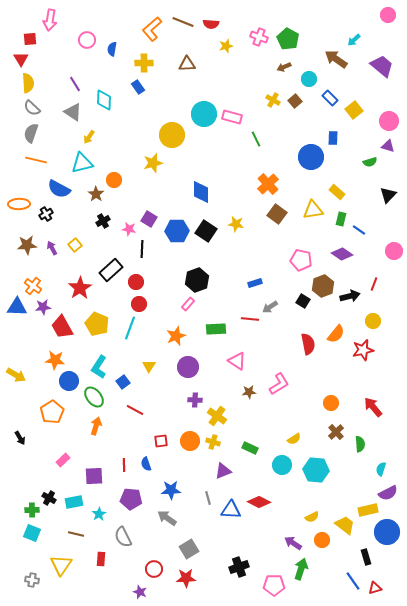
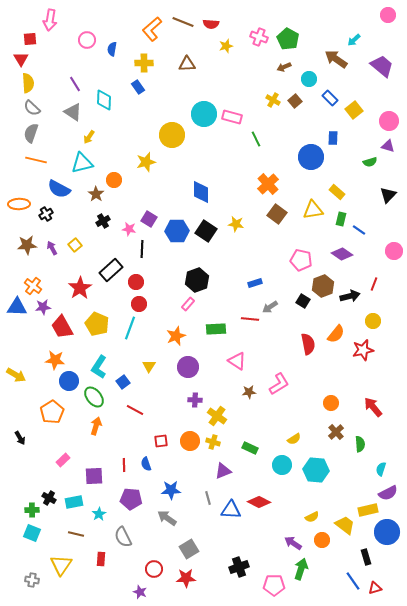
yellow star at (153, 163): moved 7 px left, 1 px up
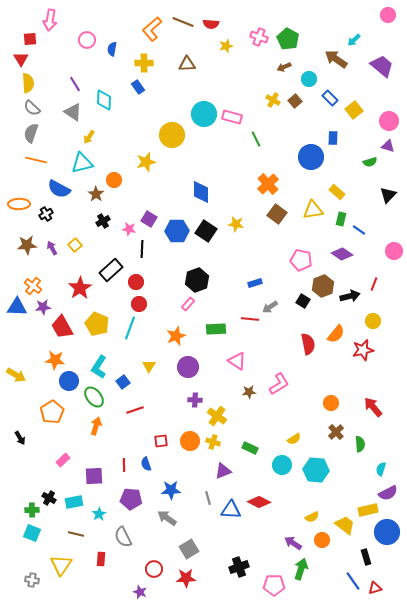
red line at (135, 410): rotated 48 degrees counterclockwise
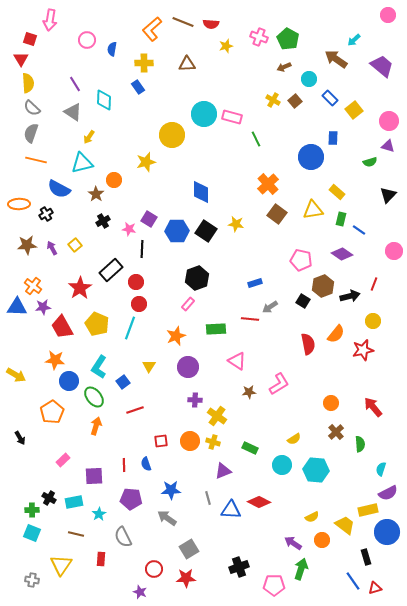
red square at (30, 39): rotated 24 degrees clockwise
black hexagon at (197, 280): moved 2 px up
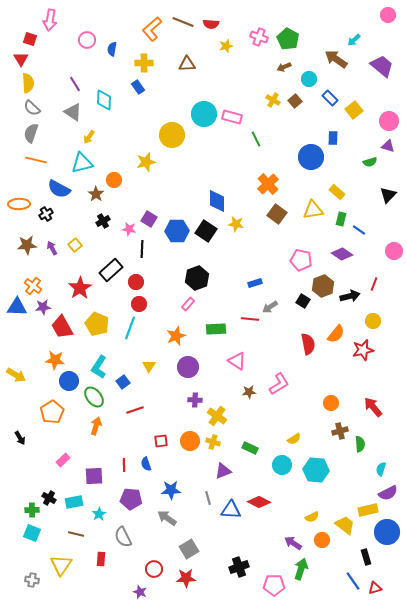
blue diamond at (201, 192): moved 16 px right, 9 px down
brown cross at (336, 432): moved 4 px right, 1 px up; rotated 28 degrees clockwise
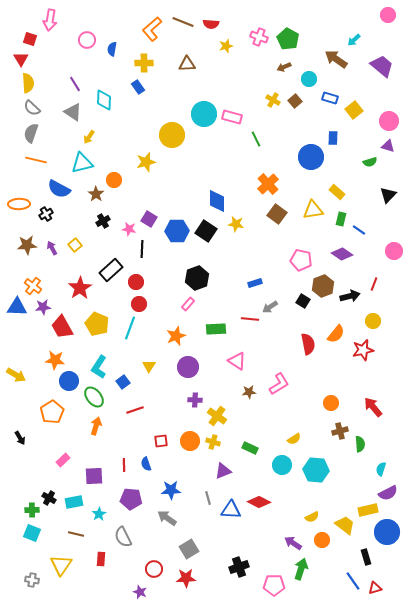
blue rectangle at (330, 98): rotated 28 degrees counterclockwise
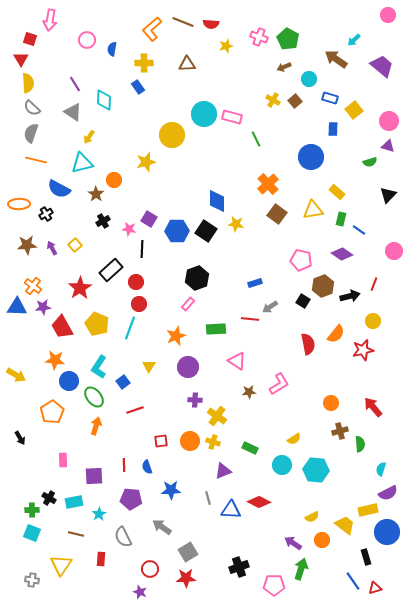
blue rectangle at (333, 138): moved 9 px up
pink rectangle at (63, 460): rotated 48 degrees counterclockwise
blue semicircle at (146, 464): moved 1 px right, 3 px down
gray arrow at (167, 518): moved 5 px left, 9 px down
gray square at (189, 549): moved 1 px left, 3 px down
red circle at (154, 569): moved 4 px left
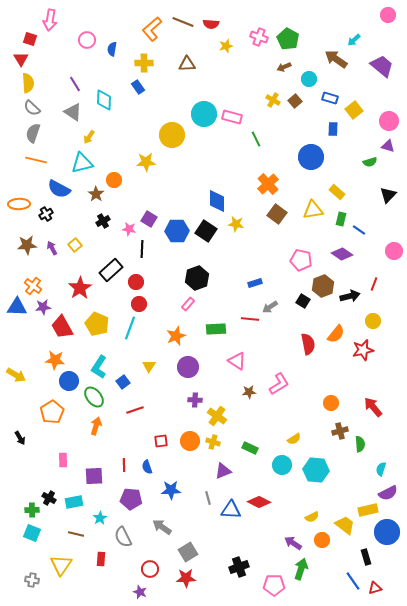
gray semicircle at (31, 133): moved 2 px right
yellow star at (146, 162): rotated 12 degrees clockwise
cyan star at (99, 514): moved 1 px right, 4 px down
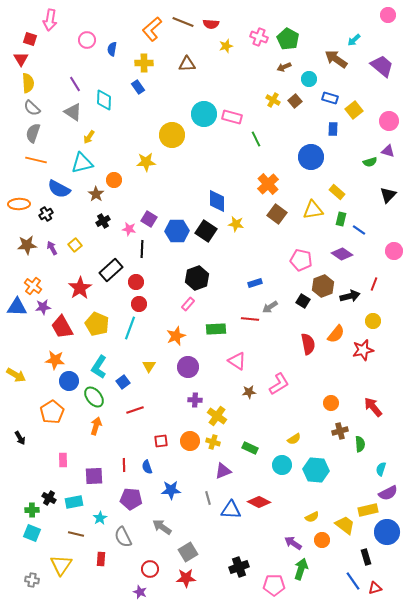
purple triangle at (388, 146): moved 5 px down
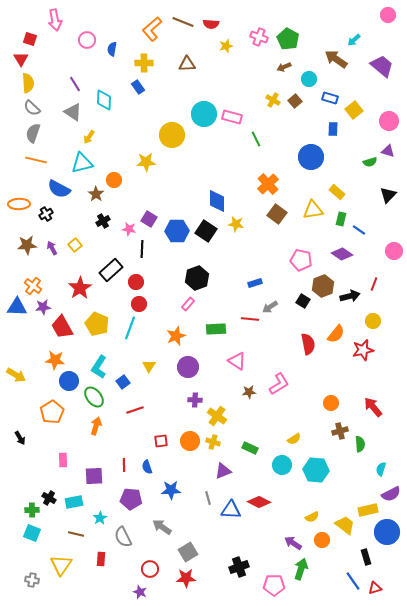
pink arrow at (50, 20): moved 5 px right; rotated 20 degrees counterclockwise
purple semicircle at (388, 493): moved 3 px right, 1 px down
